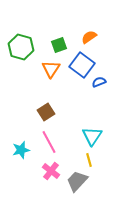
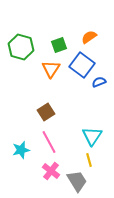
gray trapezoid: rotated 105 degrees clockwise
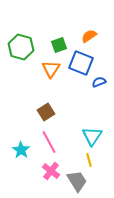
orange semicircle: moved 1 px up
blue square: moved 1 px left, 2 px up; rotated 15 degrees counterclockwise
cyan star: rotated 24 degrees counterclockwise
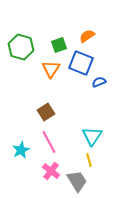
orange semicircle: moved 2 px left
cyan star: rotated 12 degrees clockwise
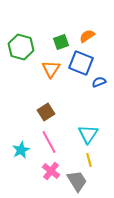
green square: moved 2 px right, 3 px up
cyan triangle: moved 4 px left, 2 px up
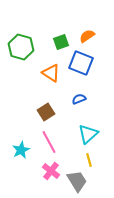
orange triangle: moved 4 px down; rotated 30 degrees counterclockwise
blue semicircle: moved 20 px left, 17 px down
cyan triangle: rotated 15 degrees clockwise
